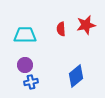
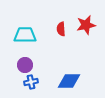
blue diamond: moved 7 px left, 5 px down; rotated 40 degrees clockwise
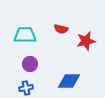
red star: moved 16 px down
red semicircle: rotated 72 degrees counterclockwise
purple circle: moved 5 px right, 1 px up
blue cross: moved 5 px left, 6 px down
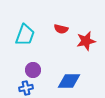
cyan trapezoid: rotated 110 degrees clockwise
purple circle: moved 3 px right, 6 px down
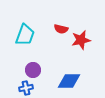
red star: moved 5 px left, 1 px up
